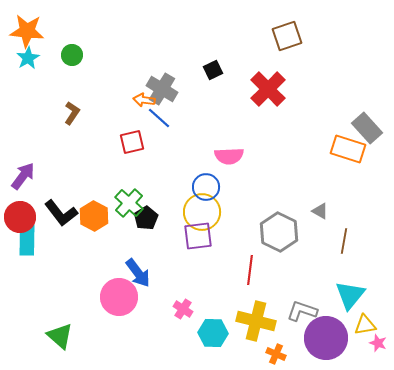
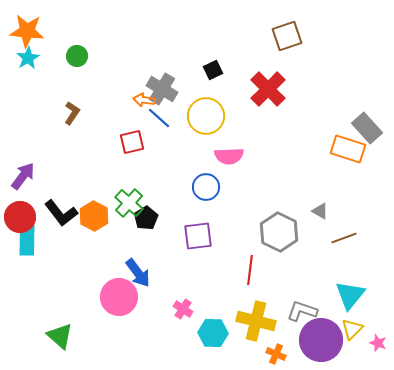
green circle: moved 5 px right, 1 px down
yellow circle: moved 4 px right, 96 px up
brown line: moved 3 px up; rotated 60 degrees clockwise
yellow triangle: moved 13 px left, 4 px down; rotated 35 degrees counterclockwise
purple circle: moved 5 px left, 2 px down
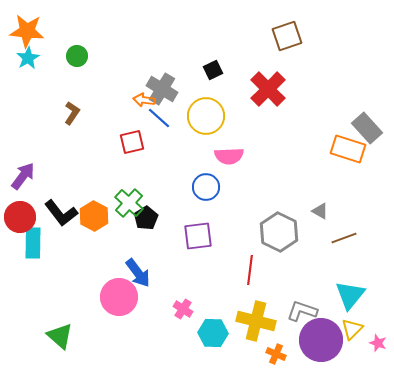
cyan rectangle: moved 6 px right, 3 px down
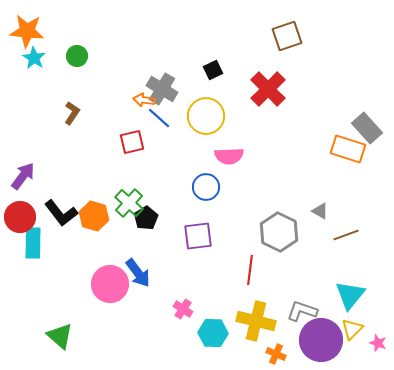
cyan star: moved 6 px right; rotated 10 degrees counterclockwise
orange hexagon: rotated 12 degrees counterclockwise
brown line: moved 2 px right, 3 px up
pink circle: moved 9 px left, 13 px up
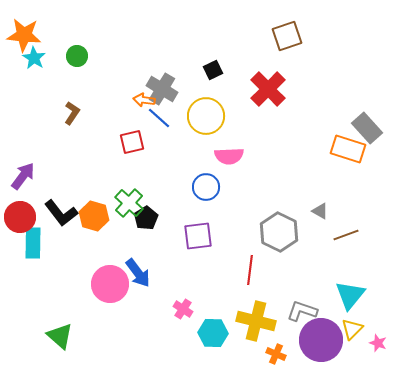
orange star: moved 3 px left, 4 px down
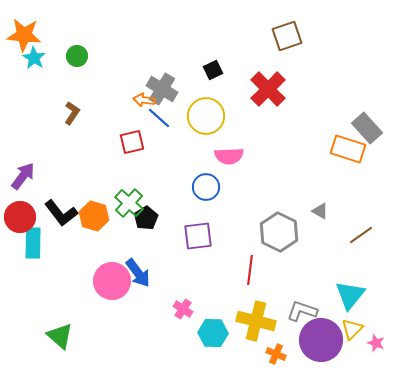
brown line: moved 15 px right; rotated 15 degrees counterclockwise
pink circle: moved 2 px right, 3 px up
pink star: moved 2 px left
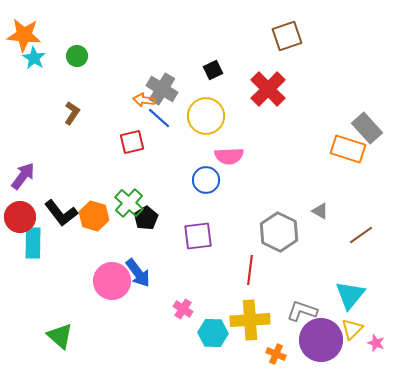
blue circle: moved 7 px up
yellow cross: moved 6 px left, 1 px up; rotated 18 degrees counterclockwise
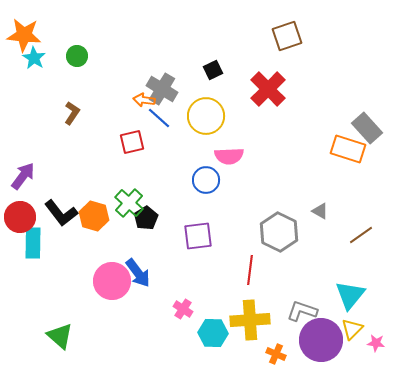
pink star: rotated 12 degrees counterclockwise
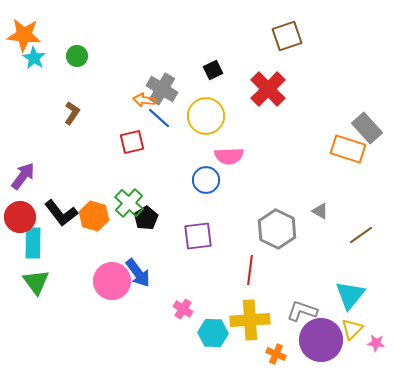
gray hexagon: moved 2 px left, 3 px up
green triangle: moved 24 px left, 54 px up; rotated 12 degrees clockwise
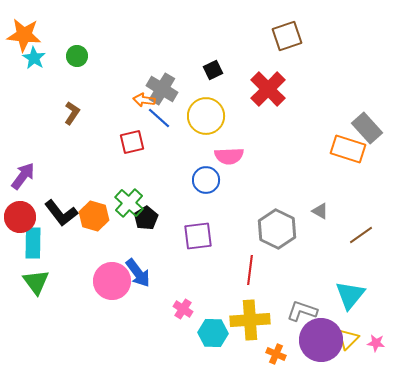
yellow triangle: moved 4 px left, 10 px down
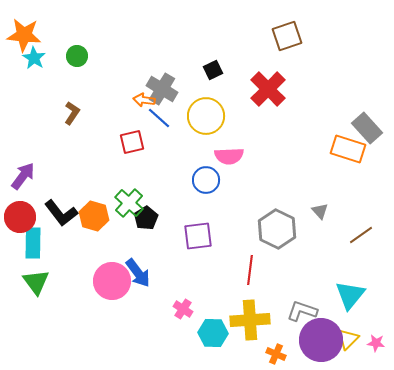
gray triangle: rotated 18 degrees clockwise
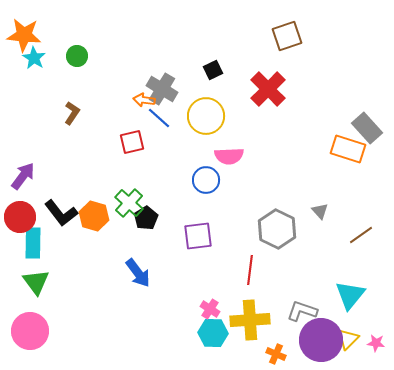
pink circle: moved 82 px left, 50 px down
pink cross: moved 27 px right
